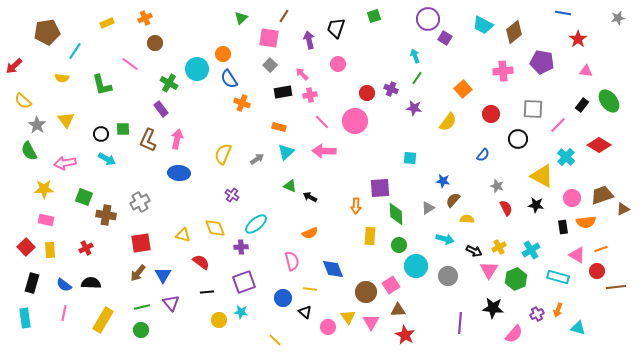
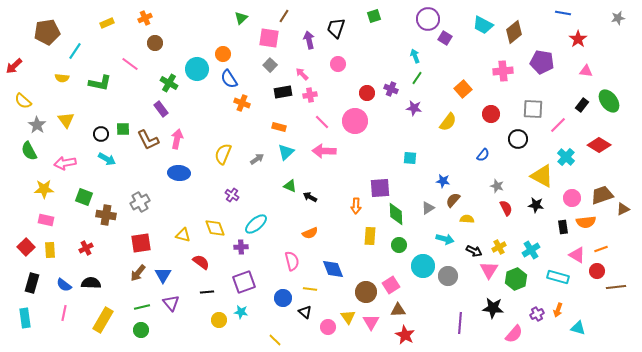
green L-shape at (102, 85): moved 2 px left, 2 px up; rotated 65 degrees counterclockwise
brown L-shape at (148, 140): rotated 50 degrees counterclockwise
cyan circle at (416, 266): moved 7 px right
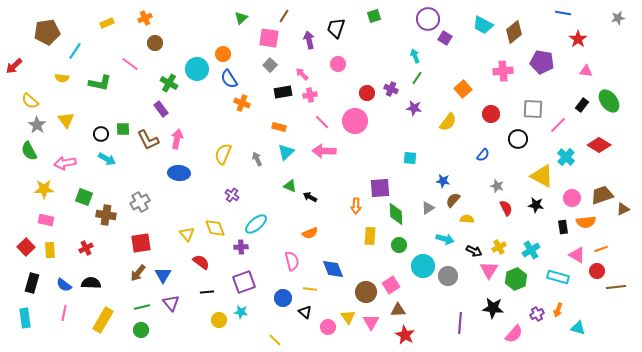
yellow semicircle at (23, 101): moved 7 px right
gray arrow at (257, 159): rotated 80 degrees counterclockwise
yellow triangle at (183, 235): moved 4 px right, 1 px up; rotated 35 degrees clockwise
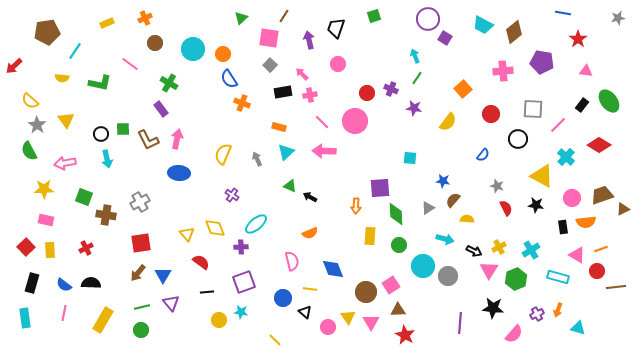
cyan circle at (197, 69): moved 4 px left, 20 px up
cyan arrow at (107, 159): rotated 48 degrees clockwise
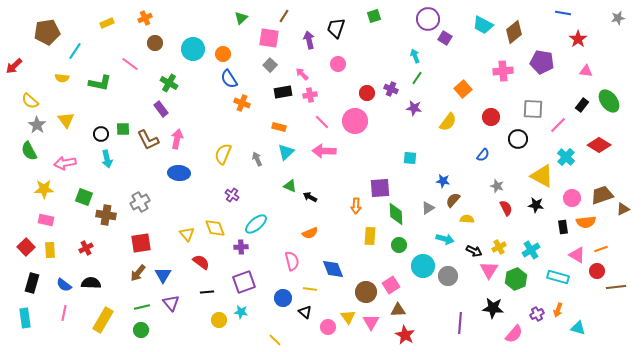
red circle at (491, 114): moved 3 px down
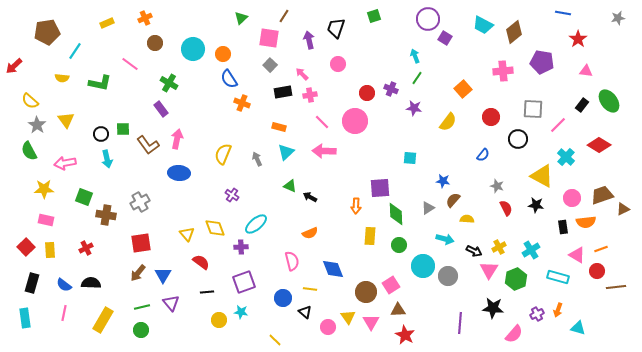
brown L-shape at (148, 140): moved 5 px down; rotated 10 degrees counterclockwise
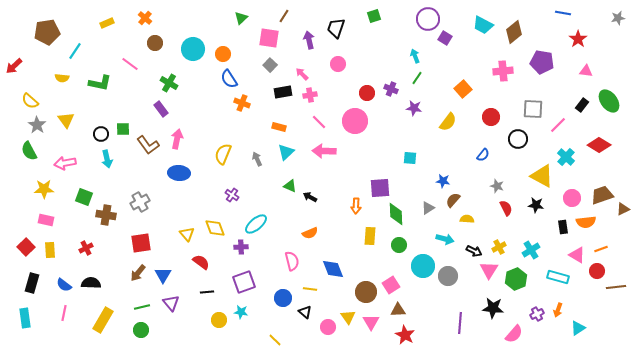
orange cross at (145, 18): rotated 24 degrees counterclockwise
pink line at (322, 122): moved 3 px left
cyan triangle at (578, 328): rotated 49 degrees counterclockwise
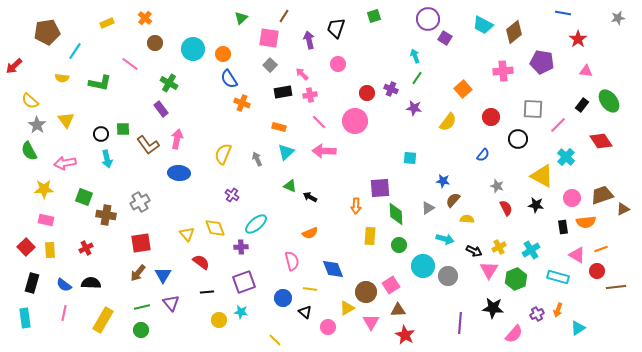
red diamond at (599, 145): moved 2 px right, 4 px up; rotated 25 degrees clockwise
yellow triangle at (348, 317): moved 1 px left, 9 px up; rotated 35 degrees clockwise
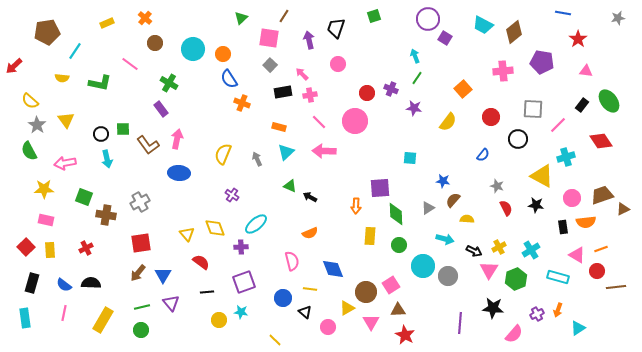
cyan cross at (566, 157): rotated 30 degrees clockwise
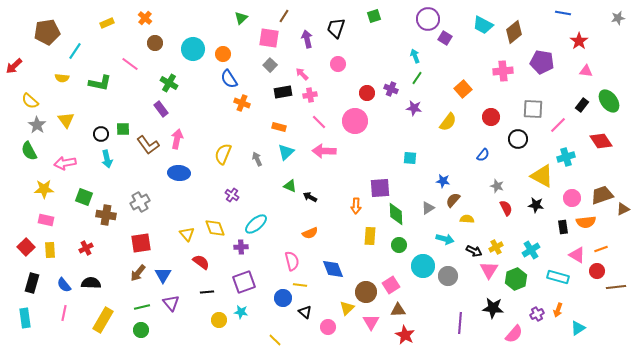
red star at (578, 39): moved 1 px right, 2 px down
purple arrow at (309, 40): moved 2 px left, 1 px up
yellow cross at (499, 247): moved 3 px left
blue semicircle at (64, 285): rotated 14 degrees clockwise
yellow line at (310, 289): moved 10 px left, 4 px up
yellow triangle at (347, 308): rotated 14 degrees counterclockwise
